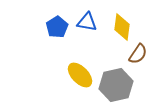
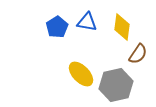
yellow ellipse: moved 1 px right, 1 px up
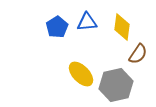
blue triangle: rotated 15 degrees counterclockwise
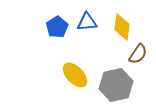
yellow ellipse: moved 6 px left, 1 px down
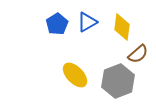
blue triangle: rotated 25 degrees counterclockwise
blue pentagon: moved 3 px up
brown semicircle: rotated 15 degrees clockwise
gray hexagon: moved 2 px right, 4 px up; rotated 8 degrees counterclockwise
